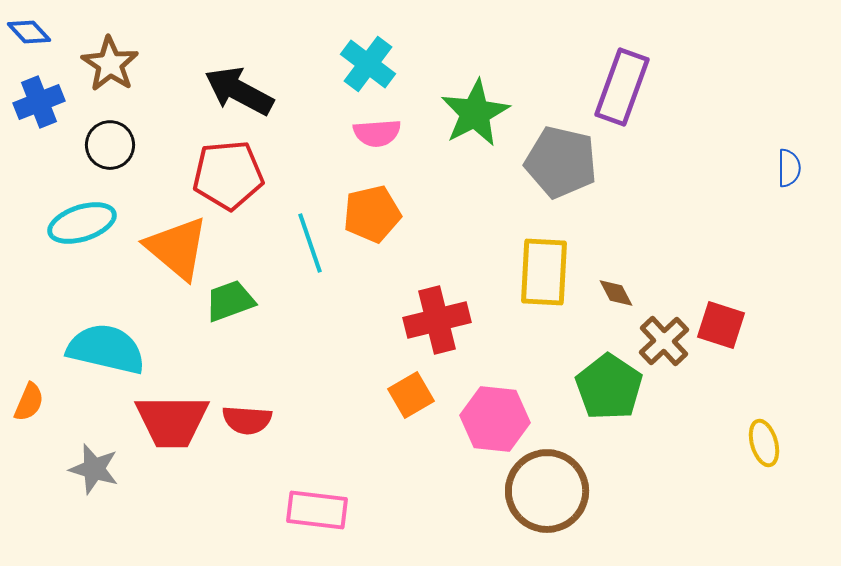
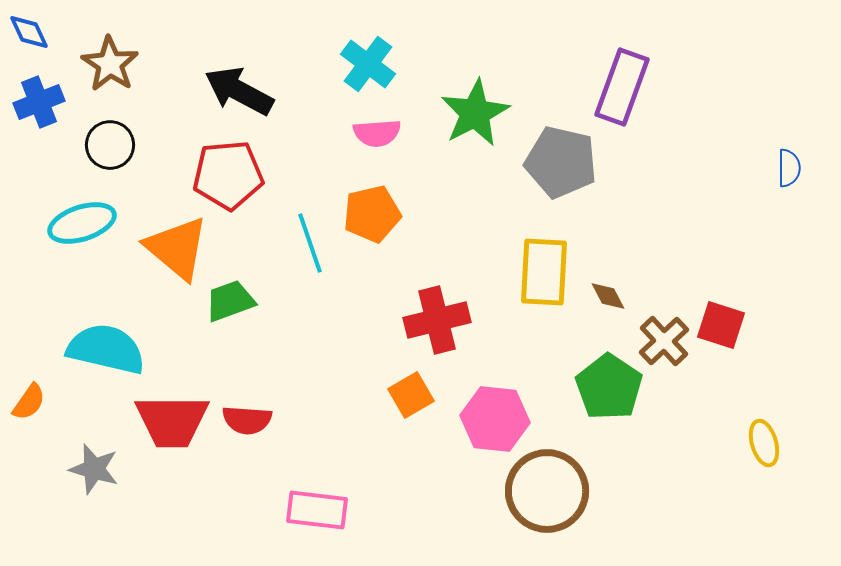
blue diamond: rotated 18 degrees clockwise
brown diamond: moved 8 px left, 3 px down
orange semicircle: rotated 12 degrees clockwise
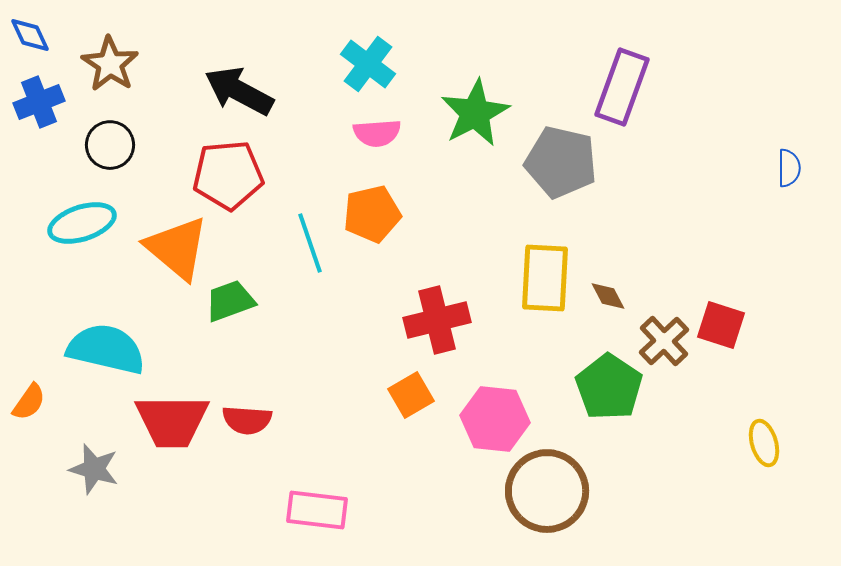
blue diamond: moved 1 px right, 3 px down
yellow rectangle: moved 1 px right, 6 px down
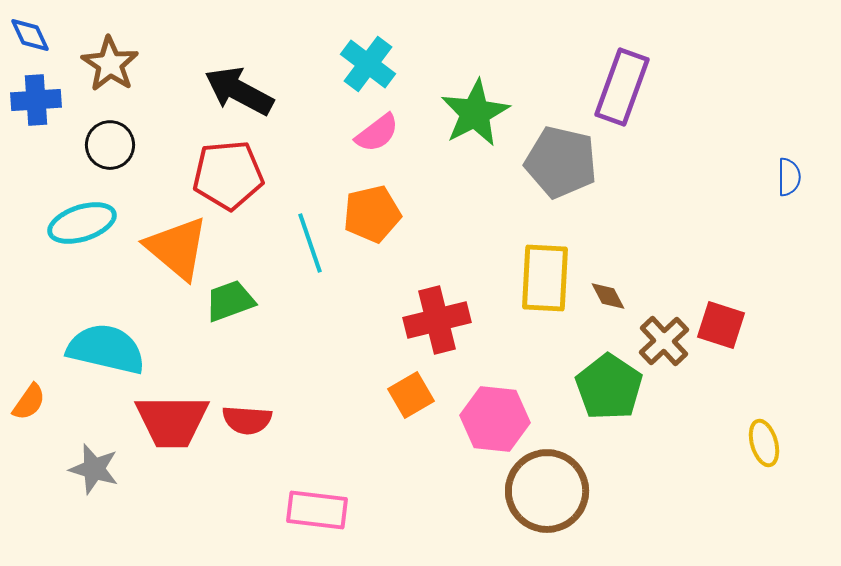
blue cross: moved 3 px left, 2 px up; rotated 18 degrees clockwise
pink semicircle: rotated 33 degrees counterclockwise
blue semicircle: moved 9 px down
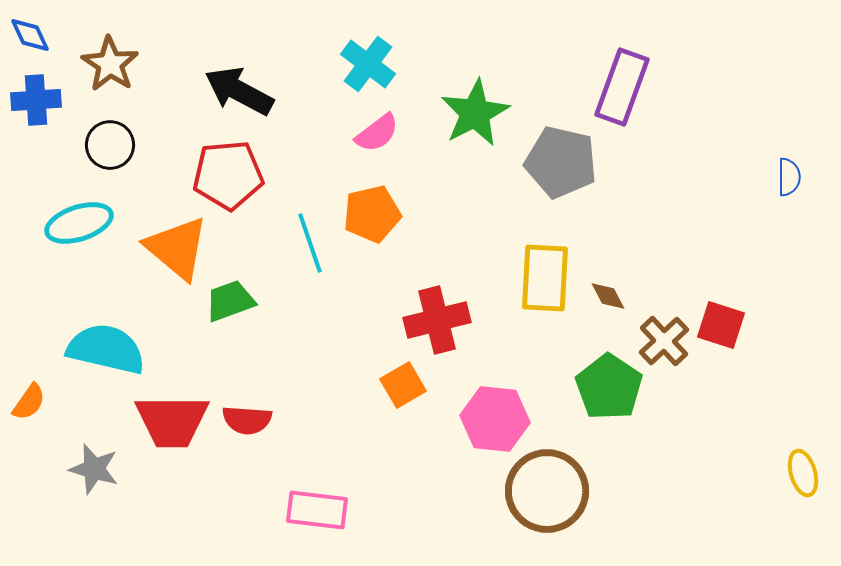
cyan ellipse: moved 3 px left
orange square: moved 8 px left, 10 px up
yellow ellipse: moved 39 px right, 30 px down
